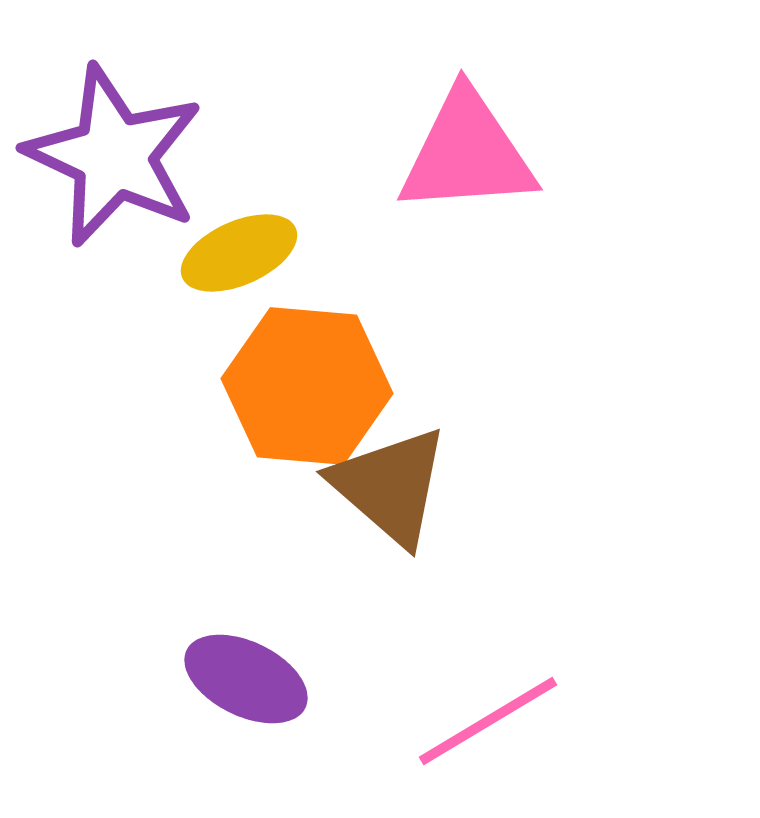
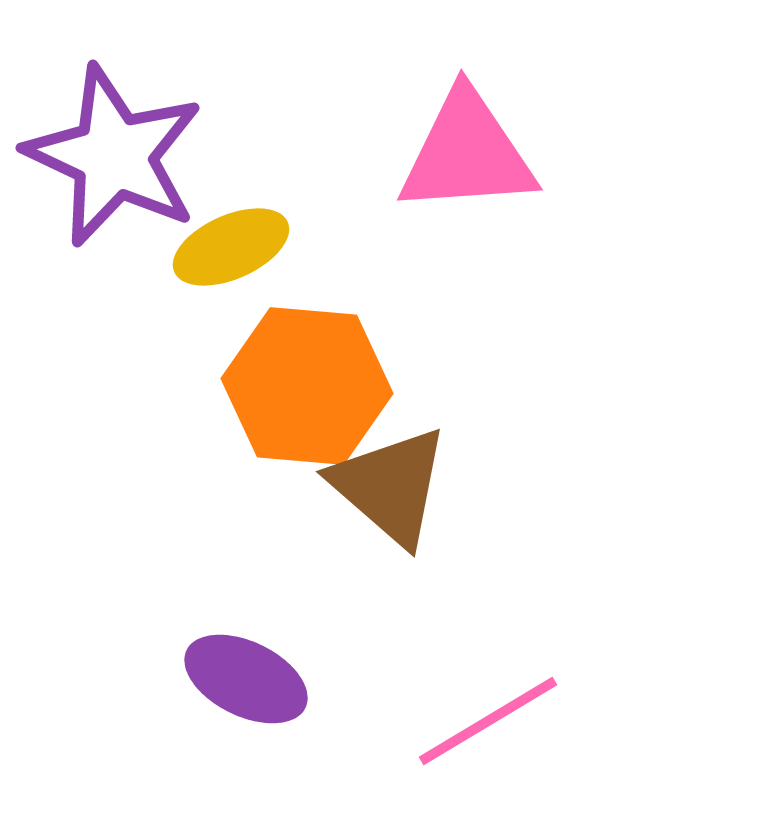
yellow ellipse: moved 8 px left, 6 px up
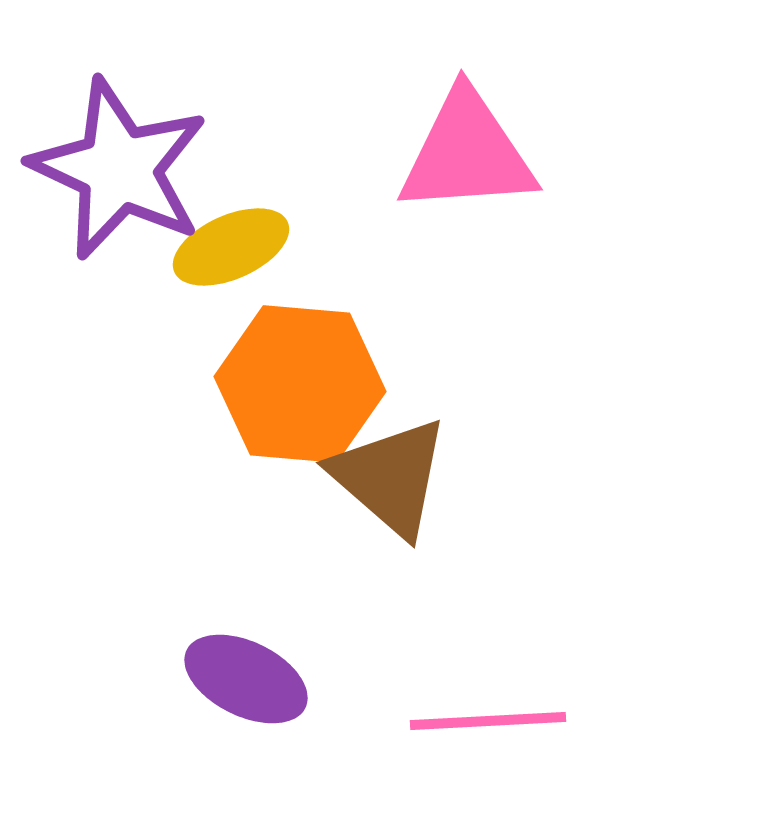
purple star: moved 5 px right, 13 px down
orange hexagon: moved 7 px left, 2 px up
brown triangle: moved 9 px up
pink line: rotated 28 degrees clockwise
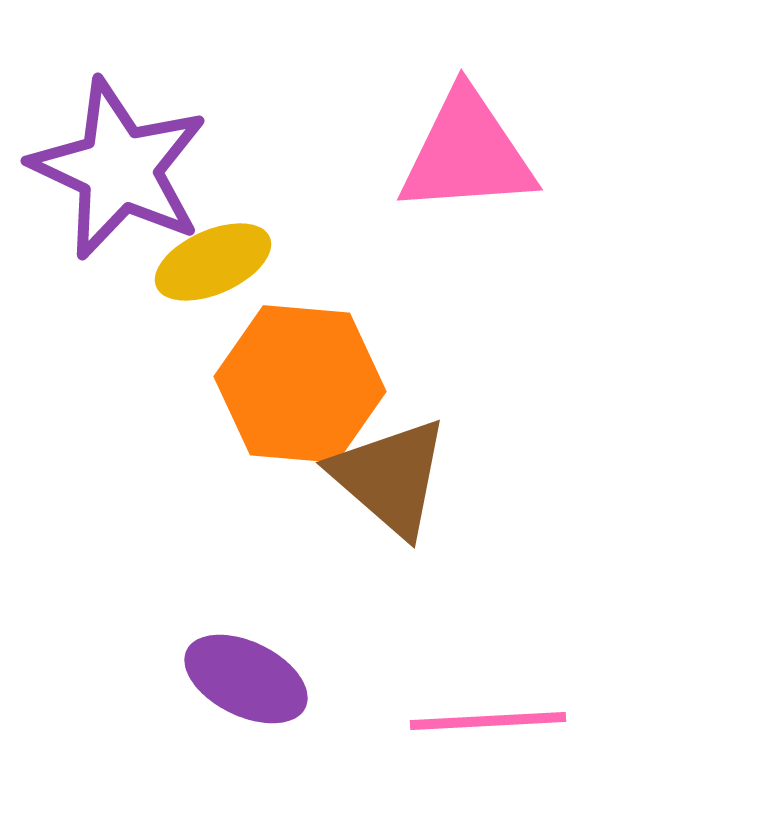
yellow ellipse: moved 18 px left, 15 px down
